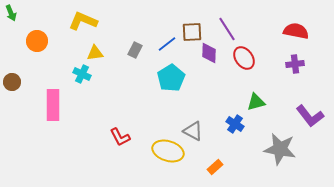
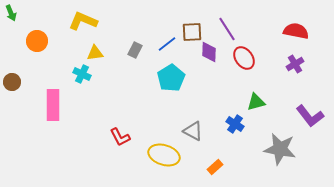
purple diamond: moved 1 px up
purple cross: rotated 24 degrees counterclockwise
yellow ellipse: moved 4 px left, 4 px down
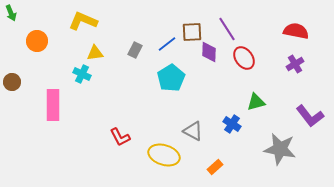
blue cross: moved 3 px left
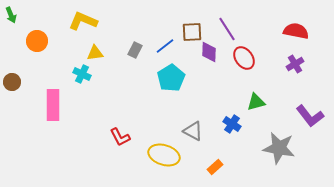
green arrow: moved 2 px down
blue line: moved 2 px left, 2 px down
gray star: moved 1 px left, 1 px up
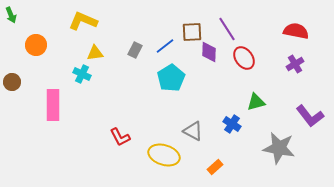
orange circle: moved 1 px left, 4 px down
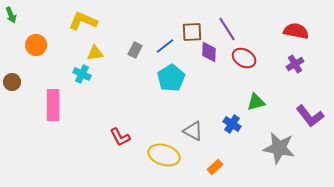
red ellipse: rotated 25 degrees counterclockwise
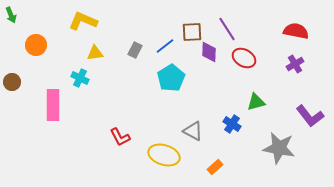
cyan cross: moved 2 px left, 4 px down
